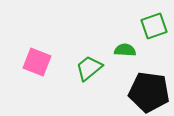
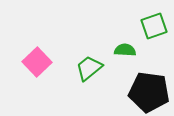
pink square: rotated 24 degrees clockwise
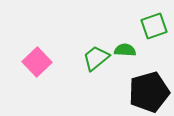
green trapezoid: moved 7 px right, 10 px up
black pentagon: rotated 24 degrees counterclockwise
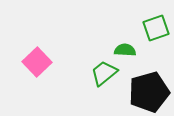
green square: moved 2 px right, 2 px down
green trapezoid: moved 8 px right, 15 px down
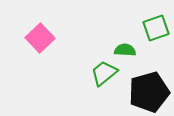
pink square: moved 3 px right, 24 px up
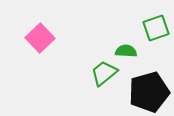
green semicircle: moved 1 px right, 1 px down
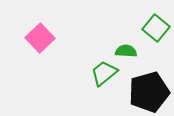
green square: rotated 32 degrees counterclockwise
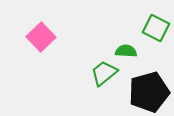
green square: rotated 12 degrees counterclockwise
pink square: moved 1 px right, 1 px up
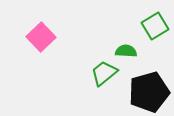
green square: moved 1 px left, 2 px up; rotated 32 degrees clockwise
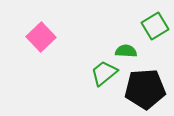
black pentagon: moved 4 px left, 3 px up; rotated 12 degrees clockwise
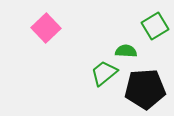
pink square: moved 5 px right, 9 px up
